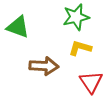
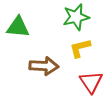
green triangle: rotated 15 degrees counterclockwise
yellow L-shape: rotated 30 degrees counterclockwise
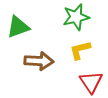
green triangle: rotated 25 degrees counterclockwise
yellow L-shape: moved 2 px down
brown arrow: moved 5 px left, 5 px up
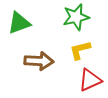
green triangle: moved 1 px right, 4 px up
red triangle: moved 1 px left, 2 px up; rotated 40 degrees clockwise
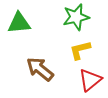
green triangle: rotated 15 degrees clockwise
brown arrow: moved 1 px right, 8 px down; rotated 144 degrees counterclockwise
red triangle: rotated 15 degrees counterclockwise
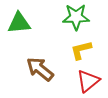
green star: rotated 12 degrees clockwise
yellow L-shape: moved 1 px right
red triangle: moved 2 px left, 1 px down
